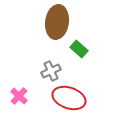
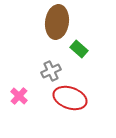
red ellipse: moved 1 px right
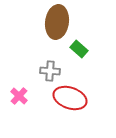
gray cross: moved 1 px left; rotated 30 degrees clockwise
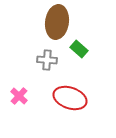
gray cross: moved 3 px left, 11 px up
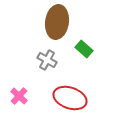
green rectangle: moved 5 px right
gray cross: rotated 24 degrees clockwise
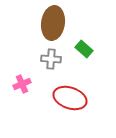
brown ellipse: moved 4 px left, 1 px down
gray cross: moved 4 px right, 1 px up; rotated 24 degrees counterclockwise
pink cross: moved 3 px right, 12 px up; rotated 24 degrees clockwise
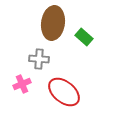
green rectangle: moved 12 px up
gray cross: moved 12 px left
red ellipse: moved 6 px left, 6 px up; rotated 20 degrees clockwise
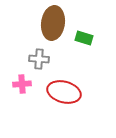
green rectangle: moved 1 px down; rotated 24 degrees counterclockwise
pink cross: rotated 18 degrees clockwise
red ellipse: rotated 24 degrees counterclockwise
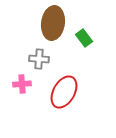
green rectangle: rotated 36 degrees clockwise
red ellipse: rotated 76 degrees counterclockwise
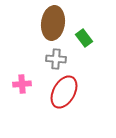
gray cross: moved 17 px right
